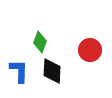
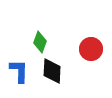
red circle: moved 1 px right, 1 px up
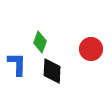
blue L-shape: moved 2 px left, 7 px up
